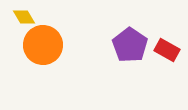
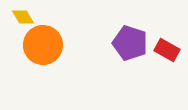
yellow diamond: moved 1 px left
purple pentagon: moved 2 px up; rotated 16 degrees counterclockwise
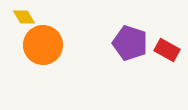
yellow diamond: moved 1 px right
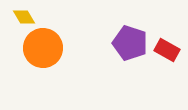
orange circle: moved 3 px down
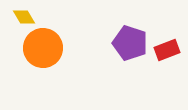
red rectangle: rotated 50 degrees counterclockwise
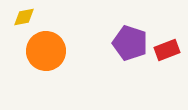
yellow diamond: rotated 70 degrees counterclockwise
orange circle: moved 3 px right, 3 px down
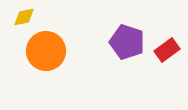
purple pentagon: moved 3 px left, 1 px up
red rectangle: rotated 15 degrees counterclockwise
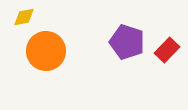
red rectangle: rotated 10 degrees counterclockwise
